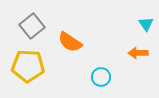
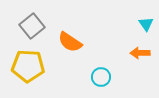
orange arrow: moved 2 px right
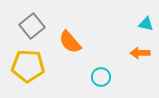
cyan triangle: rotated 42 degrees counterclockwise
orange semicircle: rotated 15 degrees clockwise
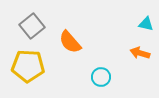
orange arrow: rotated 18 degrees clockwise
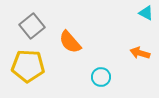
cyan triangle: moved 11 px up; rotated 14 degrees clockwise
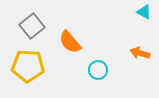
cyan triangle: moved 2 px left, 1 px up
cyan circle: moved 3 px left, 7 px up
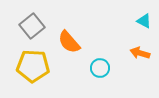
cyan triangle: moved 9 px down
orange semicircle: moved 1 px left
yellow pentagon: moved 5 px right
cyan circle: moved 2 px right, 2 px up
